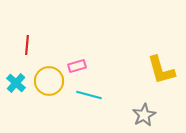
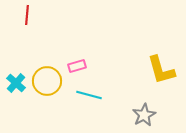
red line: moved 30 px up
yellow circle: moved 2 px left
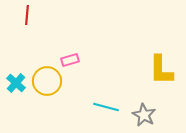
pink rectangle: moved 7 px left, 6 px up
yellow L-shape: rotated 16 degrees clockwise
cyan line: moved 17 px right, 12 px down
gray star: rotated 15 degrees counterclockwise
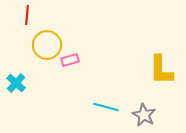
yellow circle: moved 36 px up
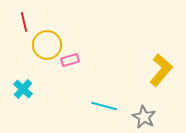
red line: moved 3 px left, 7 px down; rotated 18 degrees counterclockwise
yellow L-shape: rotated 140 degrees counterclockwise
cyan cross: moved 7 px right, 6 px down
cyan line: moved 2 px left, 1 px up
gray star: moved 2 px down
